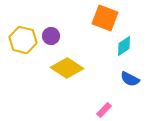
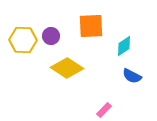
orange square: moved 14 px left, 8 px down; rotated 24 degrees counterclockwise
yellow hexagon: rotated 12 degrees counterclockwise
blue semicircle: moved 2 px right, 3 px up
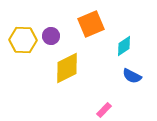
orange square: moved 2 px up; rotated 20 degrees counterclockwise
yellow diamond: rotated 60 degrees counterclockwise
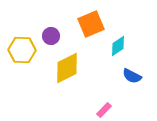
yellow hexagon: moved 1 px left, 10 px down
cyan diamond: moved 6 px left
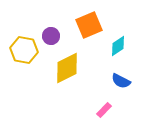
orange square: moved 2 px left, 1 px down
yellow hexagon: moved 2 px right; rotated 8 degrees clockwise
blue semicircle: moved 11 px left, 5 px down
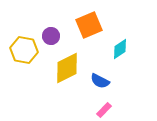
cyan diamond: moved 2 px right, 3 px down
blue semicircle: moved 21 px left
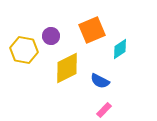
orange square: moved 3 px right, 5 px down
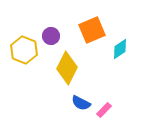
yellow hexagon: rotated 12 degrees clockwise
yellow diamond: rotated 36 degrees counterclockwise
blue semicircle: moved 19 px left, 22 px down
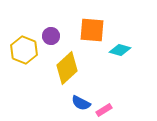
orange square: rotated 28 degrees clockwise
cyan diamond: moved 1 px down; rotated 50 degrees clockwise
yellow diamond: rotated 20 degrees clockwise
pink rectangle: rotated 14 degrees clockwise
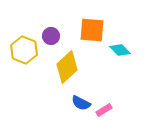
cyan diamond: rotated 30 degrees clockwise
yellow diamond: moved 1 px up
